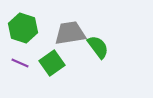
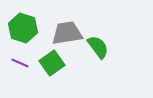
gray trapezoid: moved 3 px left
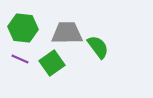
green hexagon: rotated 12 degrees counterclockwise
gray trapezoid: rotated 8 degrees clockwise
purple line: moved 4 px up
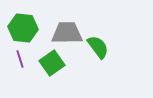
purple line: rotated 48 degrees clockwise
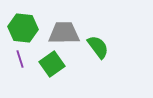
gray trapezoid: moved 3 px left
green square: moved 1 px down
